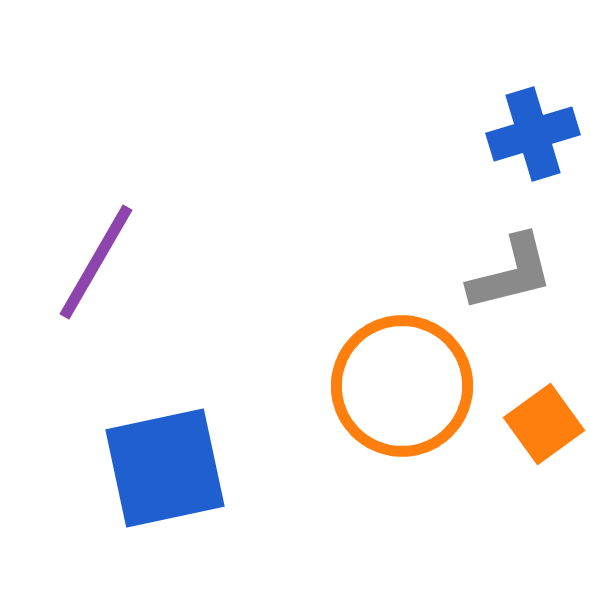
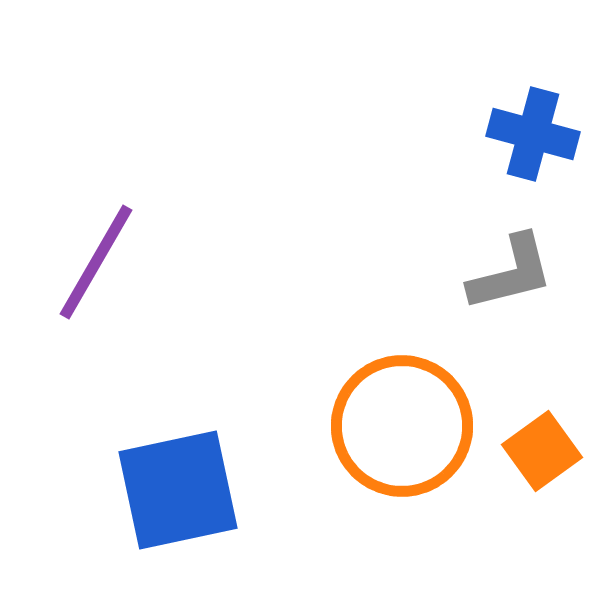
blue cross: rotated 32 degrees clockwise
orange circle: moved 40 px down
orange square: moved 2 px left, 27 px down
blue square: moved 13 px right, 22 px down
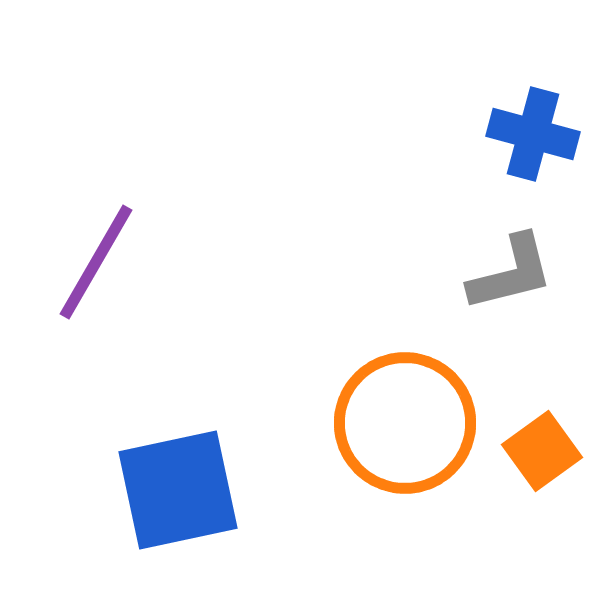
orange circle: moved 3 px right, 3 px up
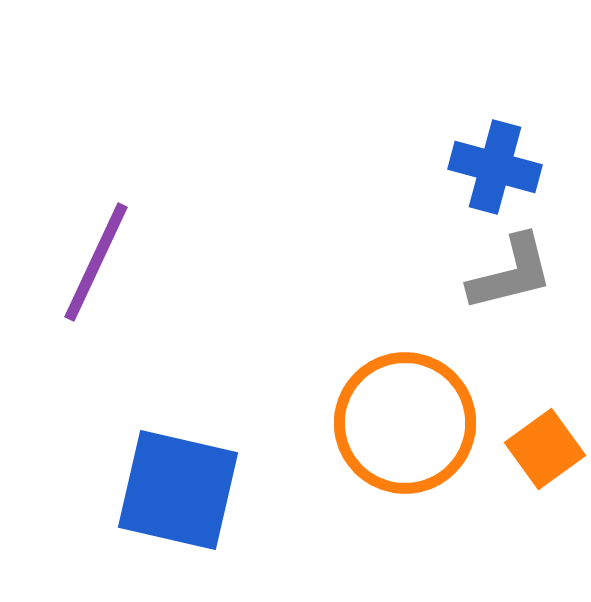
blue cross: moved 38 px left, 33 px down
purple line: rotated 5 degrees counterclockwise
orange square: moved 3 px right, 2 px up
blue square: rotated 25 degrees clockwise
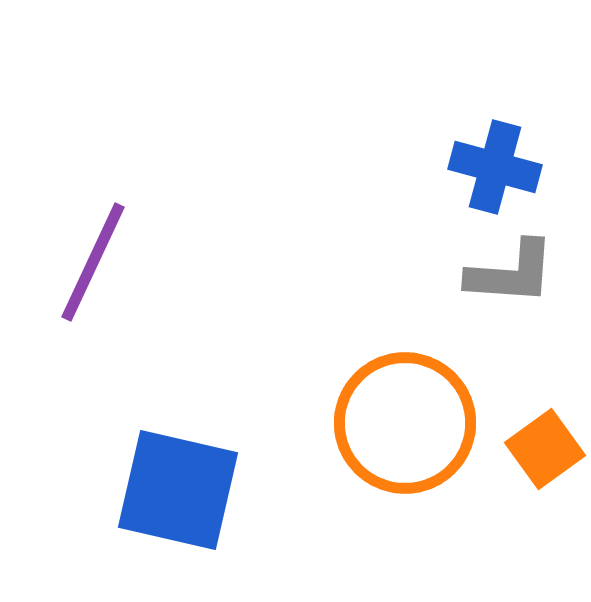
purple line: moved 3 px left
gray L-shape: rotated 18 degrees clockwise
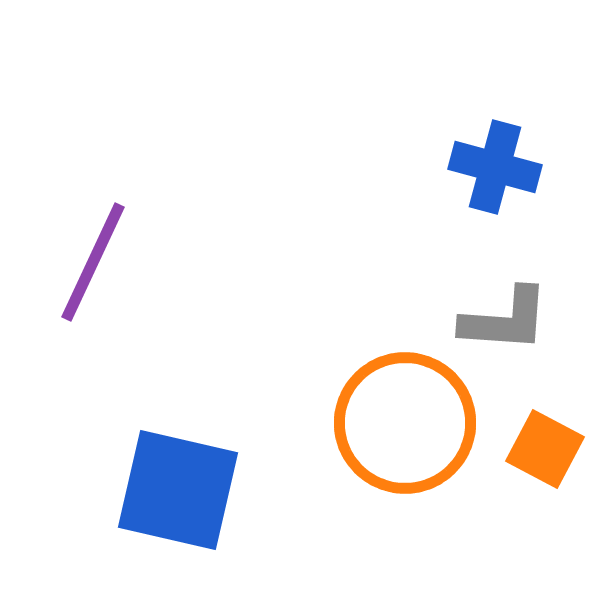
gray L-shape: moved 6 px left, 47 px down
orange square: rotated 26 degrees counterclockwise
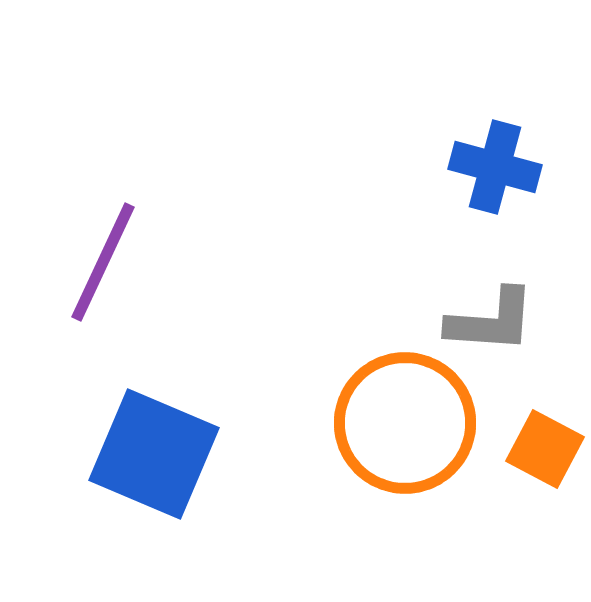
purple line: moved 10 px right
gray L-shape: moved 14 px left, 1 px down
blue square: moved 24 px left, 36 px up; rotated 10 degrees clockwise
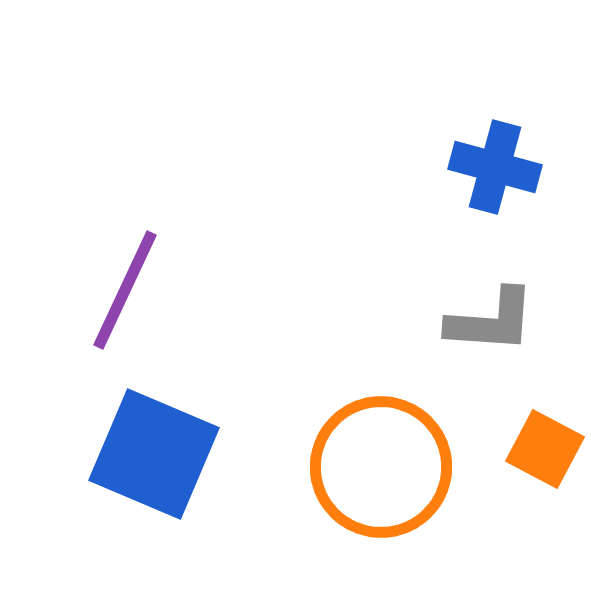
purple line: moved 22 px right, 28 px down
orange circle: moved 24 px left, 44 px down
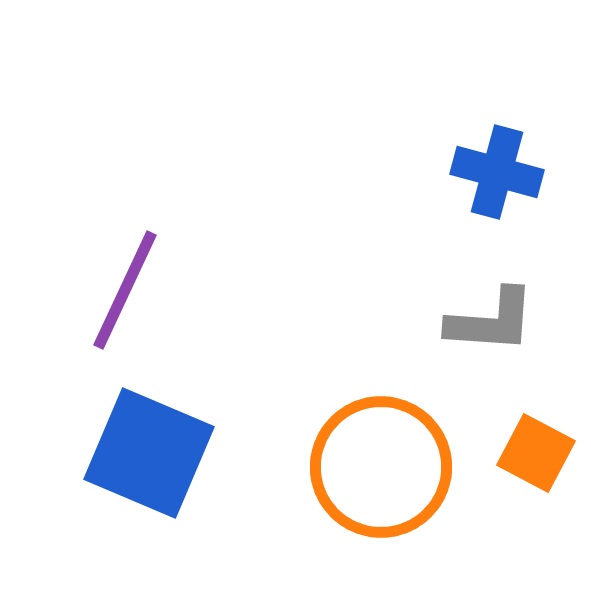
blue cross: moved 2 px right, 5 px down
orange square: moved 9 px left, 4 px down
blue square: moved 5 px left, 1 px up
